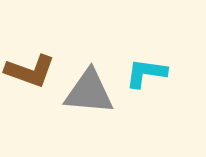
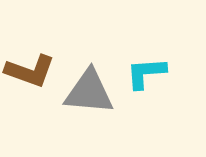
cyan L-shape: rotated 12 degrees counterclockwise
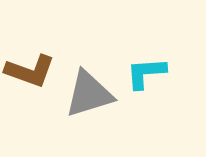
gray triangle: moved 2 px down; rotated 22 degrees counterclockwise
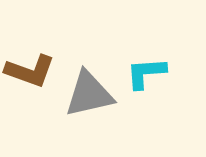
gray triangle: rotated 4 degrees clockwise
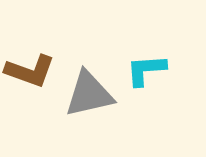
cyan L-shape: moved 3 px up
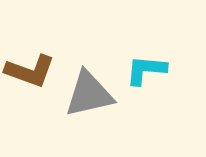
cyan L-shape: rotated 9 degrees clockwise
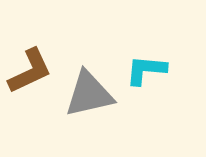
brown L-shape: rotated 45 degrees counterclockwise
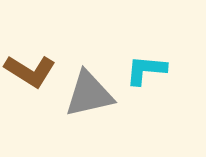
brown L-shape: rotated 57 degrees clockwise
